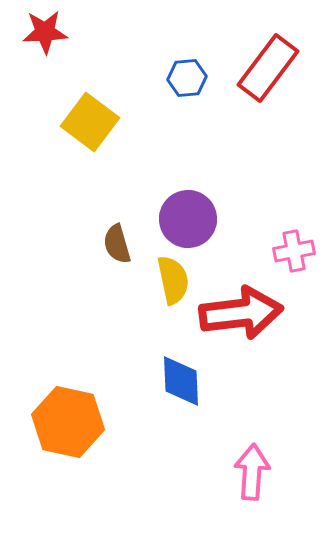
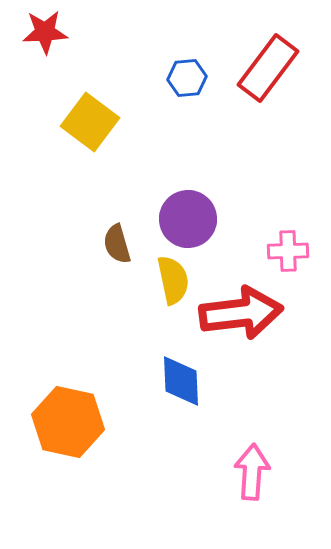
pink cross: moved 6 px left; rotated 9 degrees clockwise
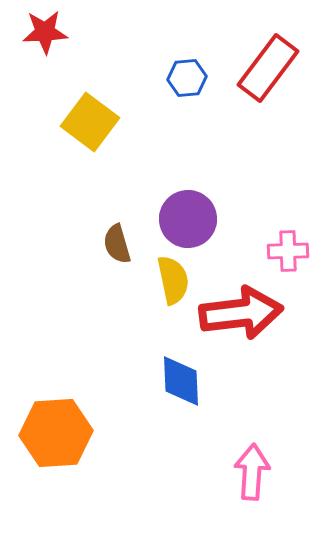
orange hexagon: moved 12 px left, 11 px down; rotated 16 degrees counterclockwise
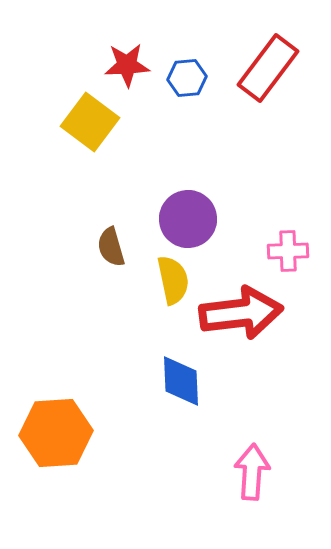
red star: moved 82 px right, 33 px down
brown semicircle: moved 6 px left, 3 px down
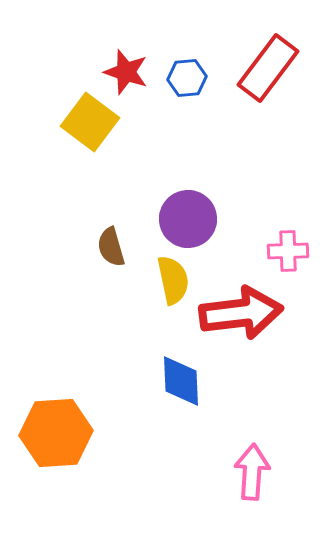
red star: moved 1 px left, 7 px down; rotated 21 degrees clockwise
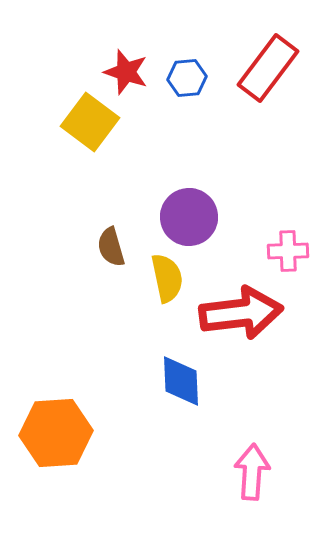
purple circle: moved 1 px right, 2 px up
yellow semicircle: moved 6 px left, 2 px up
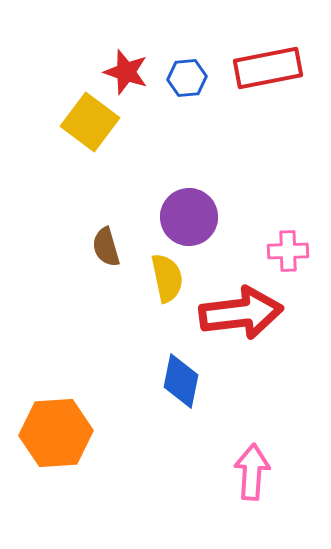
red rectangle: rotated 42 degrees clockwise
brown semicircle: moved 5 px left
blue diamond: rotated 14 degrees clockwise
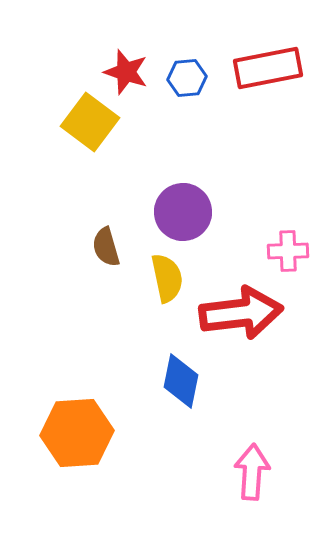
purple circle: moved 6 px left, 5 px up
orange hexagon: moved 21 px right
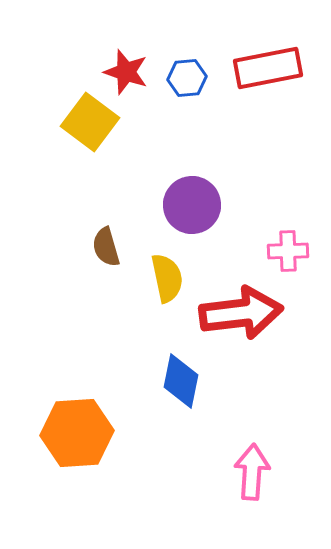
purple circle: moved 9 px right, 7 px up
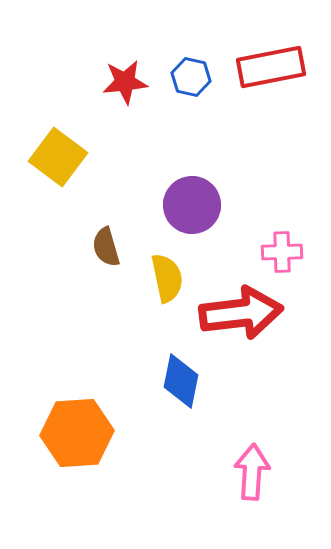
red rectangle: moved 3 px right, 1 px up
red star: moved 1 px left, 10 px down; rotated 24 degrees counterclockwise
blue hexagon: moved 4 px right, 1 px up; rotated 18 degrees clockwise
yellow square: moved 32 px left, 35 px down
pink cross: moved 6 px left, 1 px down
